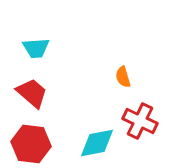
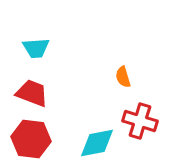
red trapezoid: rotated 20 degrees counterclockwise
red cross: rotated 8 degrees counterclockwise
red hexagon: moved 5 px up
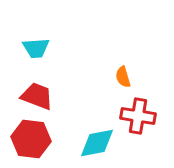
red trapezoid: moved 5 px right, 3 px down
red cross: moved 2 px left, 5 px up; rotated 8 degrees counterclockwise
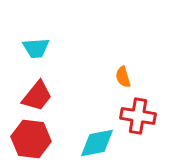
red trapezoid: rotated 108 degrees clockwise
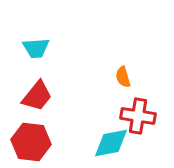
red hexagon: moved 3 px down
cyan diamond: moved 14 px right
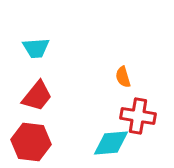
cyan diamond: rotated 6 degrees clockwise
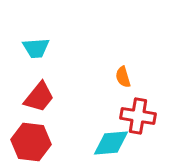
red trapezoid: moved 2 px right, 1 px down
